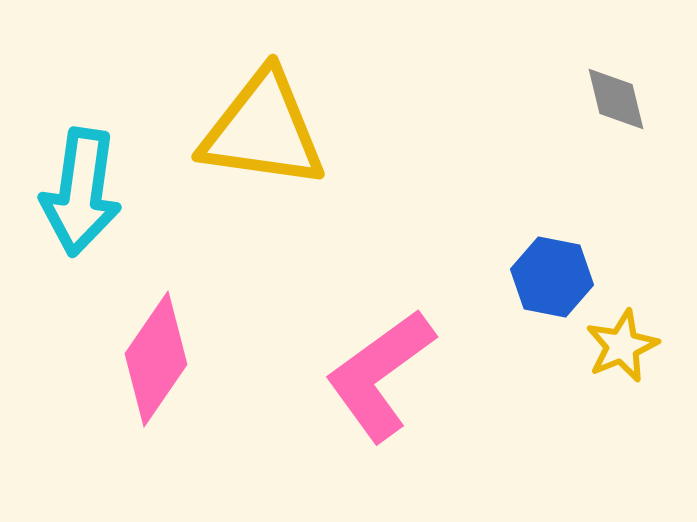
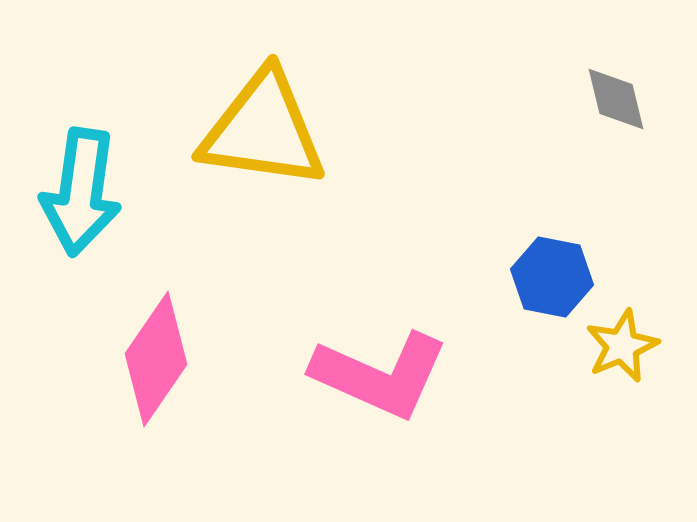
pink L-shape: rotated 120 degrees counterclockwise
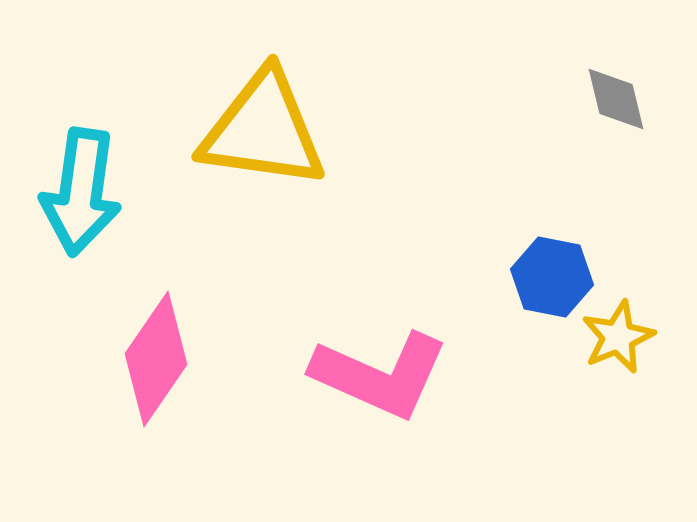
yellow star: moved 4 px left, 9 px up
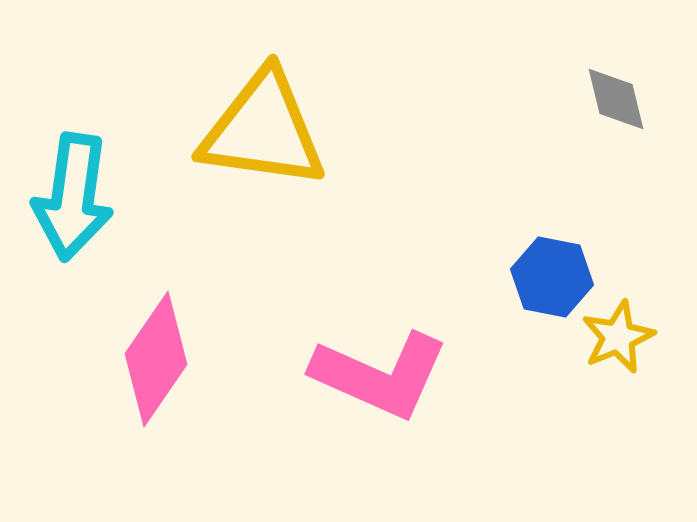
cyan arrow: moved 8 px left, 5 px down
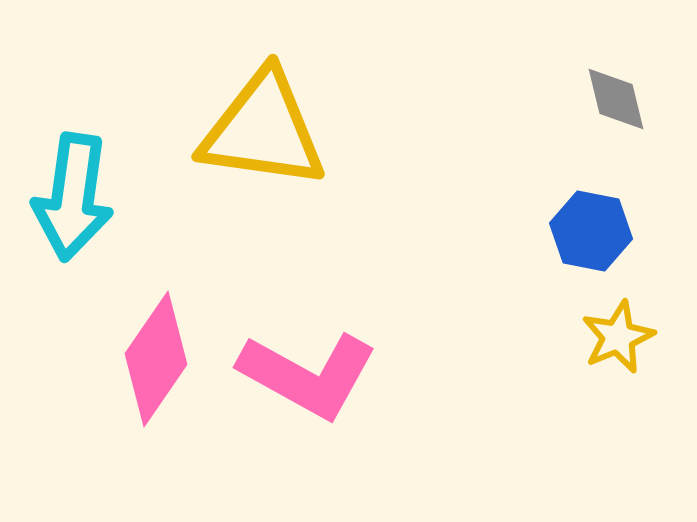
blue hexagon: moved 39 px right, 46 px up
pink L-shape: moved 72 px left; rotated 5 degrees clockwise
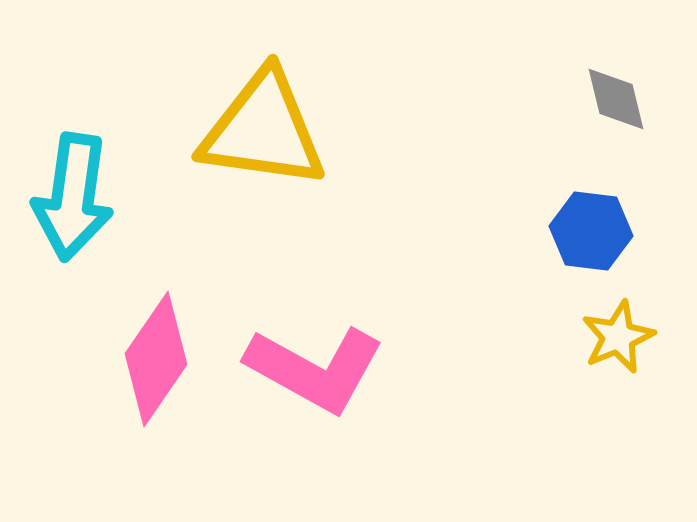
blue hexagon: rotated 4 degrees counterclockwise
pink L-shape: moved 7 px right, 6 px up
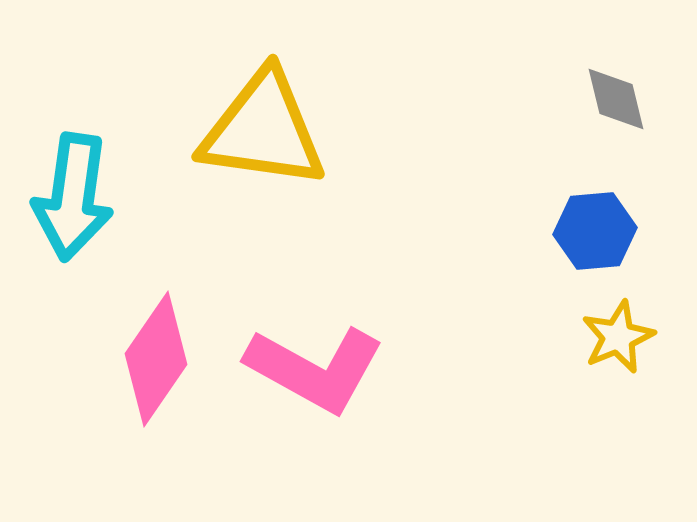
blue hexagon: moved 4 px right; rotated 12 degrees counterclockwise
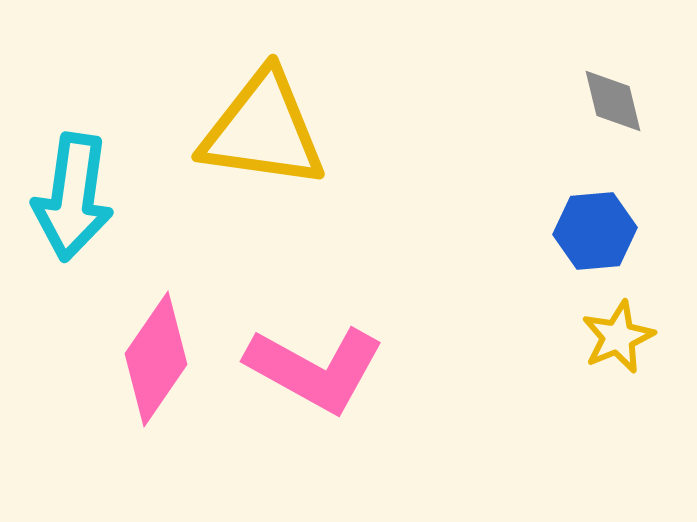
gray diamond: moved 3 px left, 2 px down
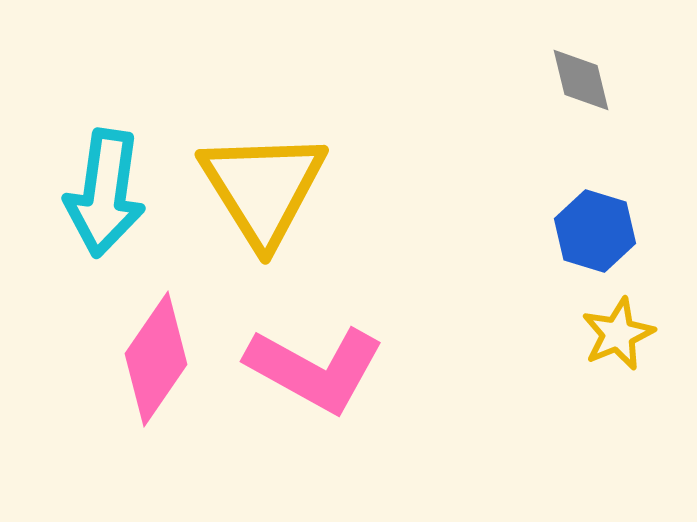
gray diamond: moved 32 px left, 21 px up
yellow triangle: moved 58 px down; rotated 50 degrees clockwise
cyan arrow: moved 32 px right, 4 px up
blue hexagon: rotated 22 degrees clockwise
yellow star: moved 3 px up
